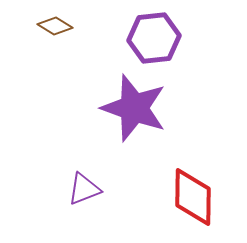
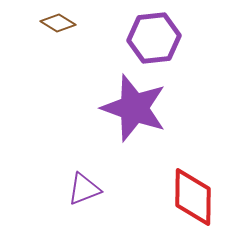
brown diamond: moved 3 px right, 3 px up
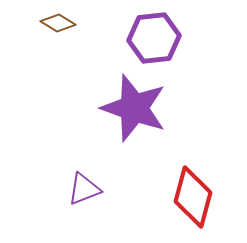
red diamond: rotated 14 degrees clockwise
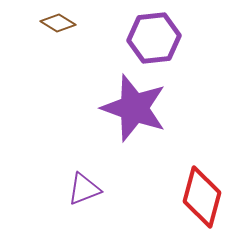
red diamond: moved 9 px right
